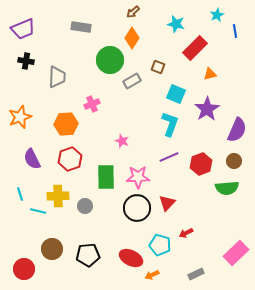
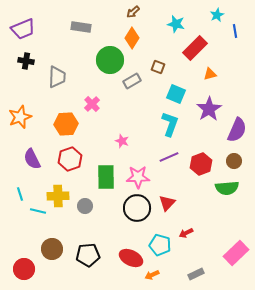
pink cross at (92, 104): rotated 21 degrees counterclockwise
purple star at (207, 109): moved 2 px right
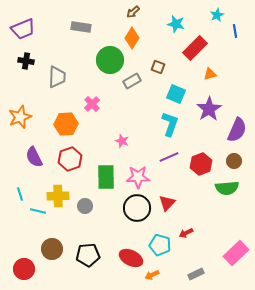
purple semicircle at (32, 159): moved 2 px right, 2 px up
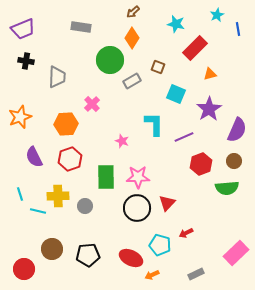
blue line at (235, 31): moved 3 px right, 2 px up
cyan L-shape at (170, 124): moved 16 px left; rotated 20 degrees counterclockwise
purple line at (169, 157): moved 15 px right, 20 px up
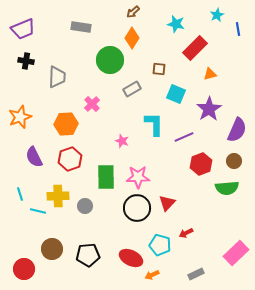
brown square at (158, 67): moved 1 px right, 2 px down; rotated 16 degrees counterclockwise
gray rectangle at (132, 81): moved 8 px down
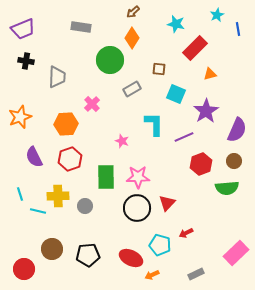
purple star at (209, 109): moved 3 px left, 2 px down
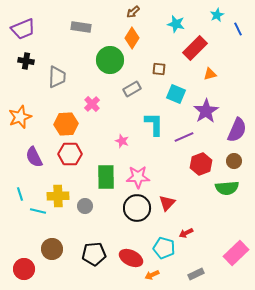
blue line at (238, 29): rotated 16 degrees counterclockwise
red hexagon at (70, 159): moved 5 px up; rotated 20 degrees clockwise
cyan pentagon at (160, 245): moved 4 px right, 3 px down
black pentagon at (88, 255): moved 6 px right, 1 px up
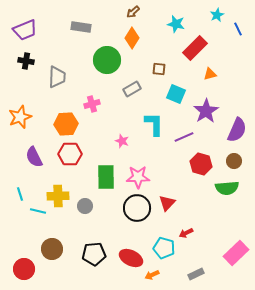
purple trapezoid at (23, 29): moved 2 px right, 1 px down
green circle at (110, 60): moved 3 px left
pink cross at (92, 104): rotated 28 degrees clockwise
red hexagon at (201, 164): rotated 25 degrees counterclockwise
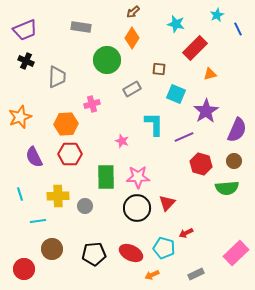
black cross at (26, 61): rotated 14 degrees clockwise
cyan line at (38, 211): moved 10 px down; rotated 21 degrees counterclockwise
red ellipse at (131, 258): moved 5 px up
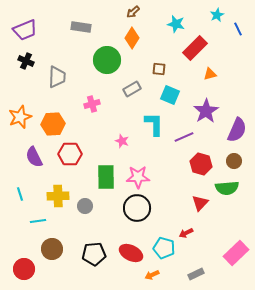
cyan square at (176, 94): moved 6 px left, 1 px down
orange hexagon at (66, 124): moved 13 px left
red triangle at (167, 203): moved 33 px right
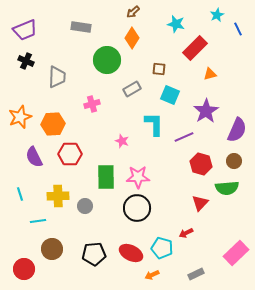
cyan pentagon at (164, 248): moved 2 px left
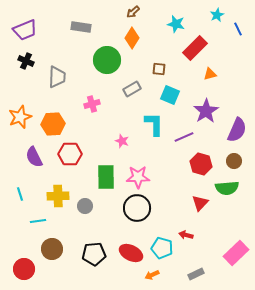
red arrow at (186, 233): moved 2 px down; rotated 40 degrees clockwise
